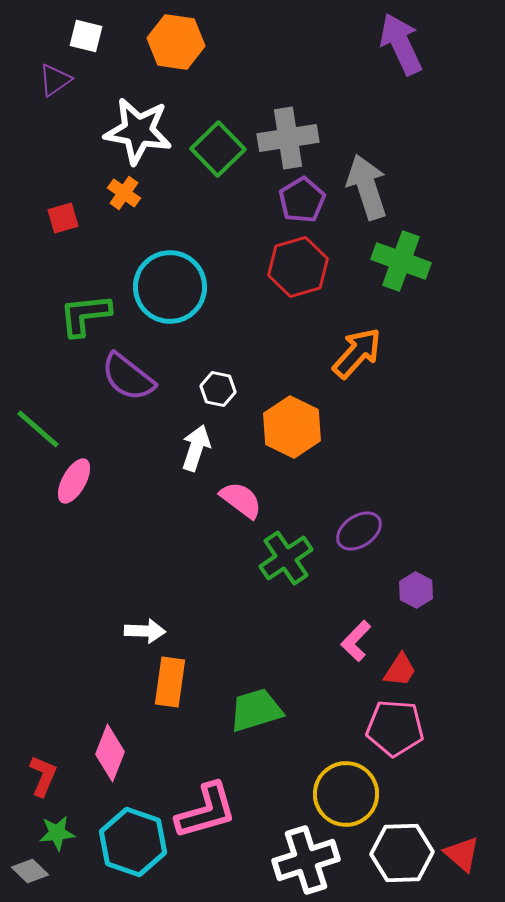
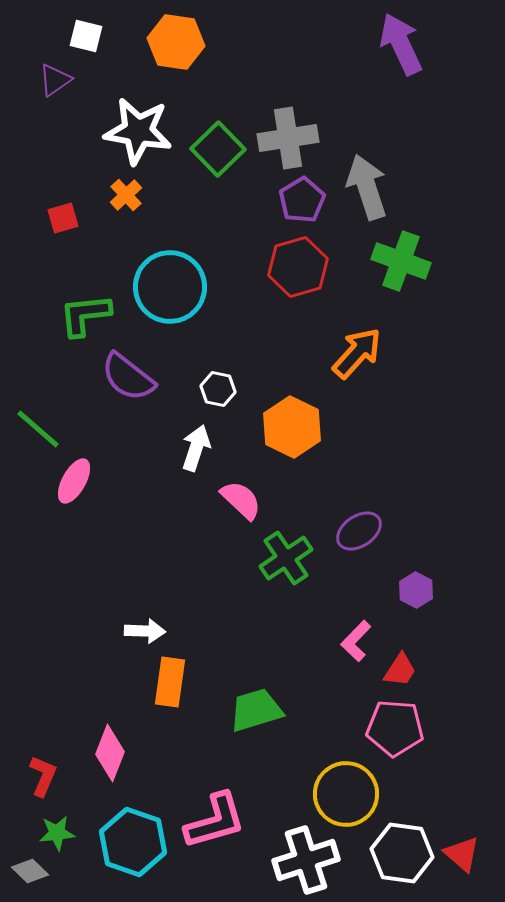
orange cross at (124, 193): moved 2 px right, 2 px down; rotated 12 degrees clockwise
pink semicircle at (241, 500): rotated 6 degrees clockwise
pink L-shape at (206, 811): moved 9 px right, 10 px down
white hexagon at (402, 853): rotated 10 degrees clockwise
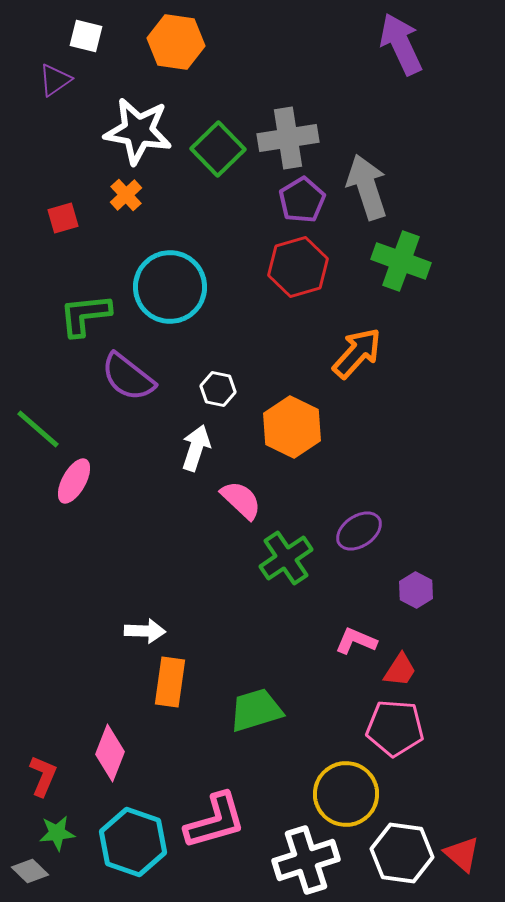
pink L-shape at (356, 641): rotated 69 degrees clockwise
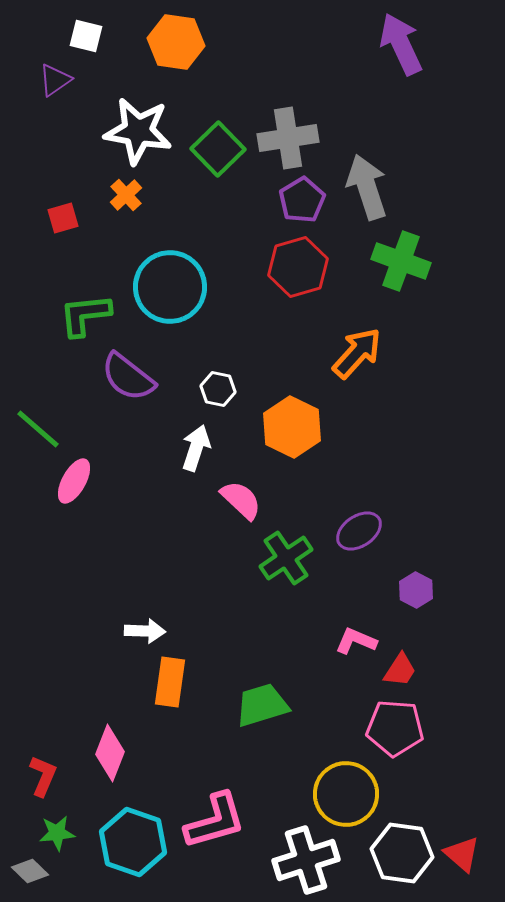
green trapezoid at (256, 710): moved 6 px right, 5 px up
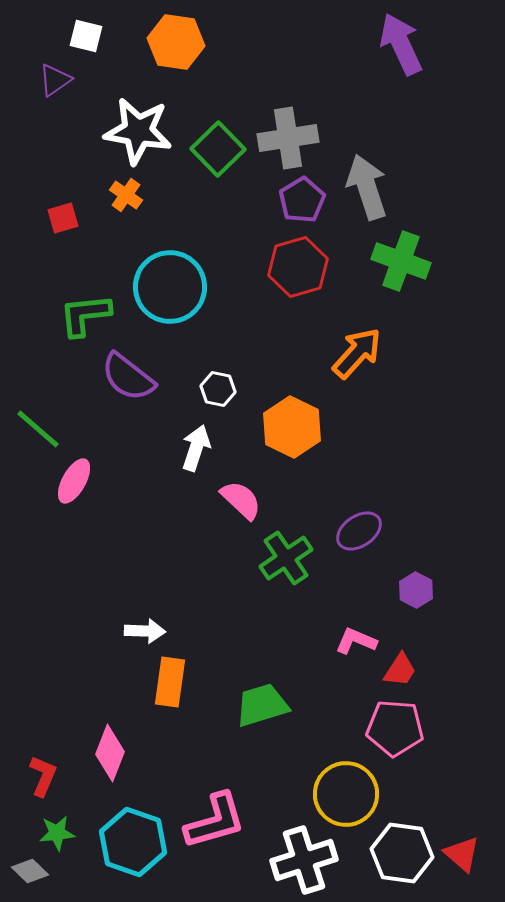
orange cross at (126, 195): rotated 12 degrees counterclockwise
white cross at (306, 860): moved 2 px left
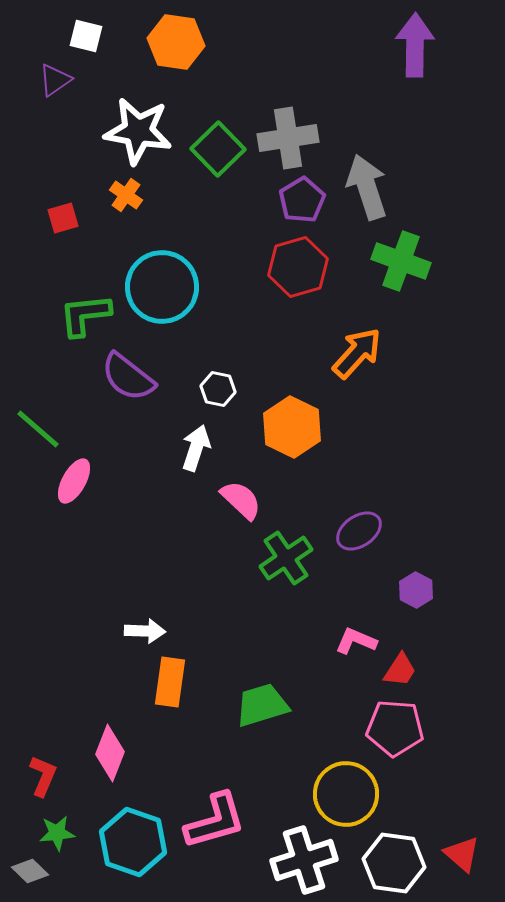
purple arrow at (401, 44): moved 14 px right, 1 px down; rotated 26 degrees clockwise
cyan circle at (170, 287): moved 8 px left
white hexagon at (402, 853): moved 8 px left, 10 px down
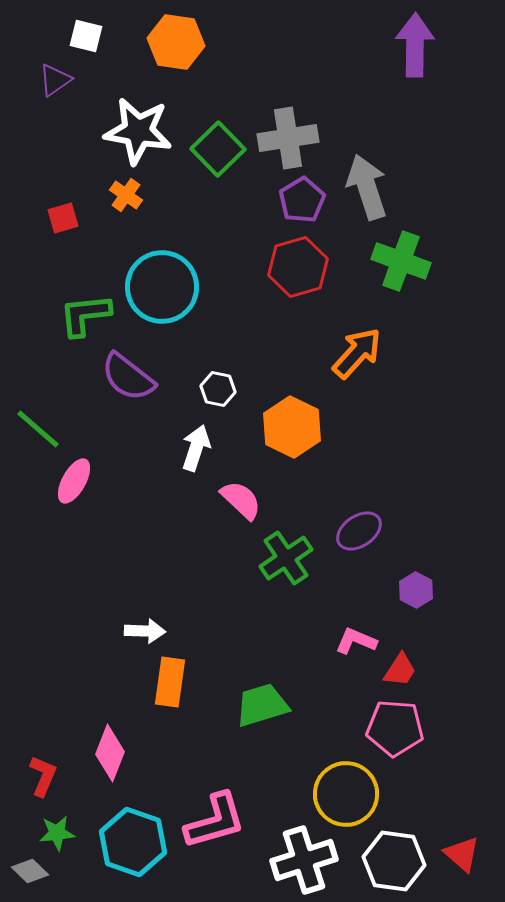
white hexagon at (394, 863): moved 2 px up
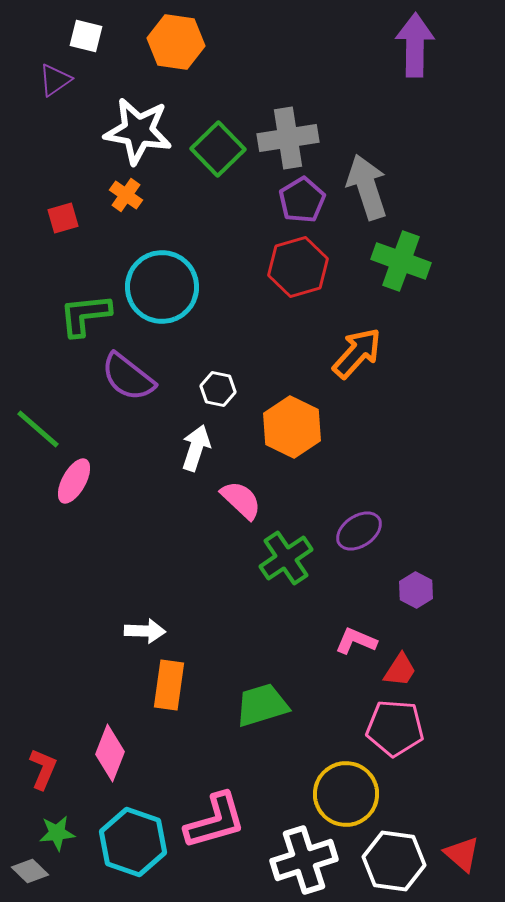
orange rectangle at (170, 682): moved 1 px left, 3 px down
red L-shape at (43, 776): moved 7 px up
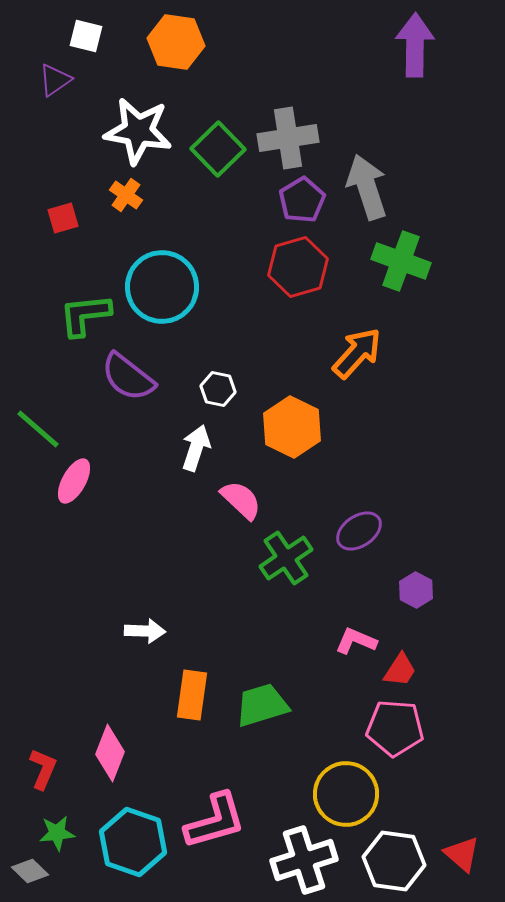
orange rectangle at (169, 685): moved 23 px right, 10 px down
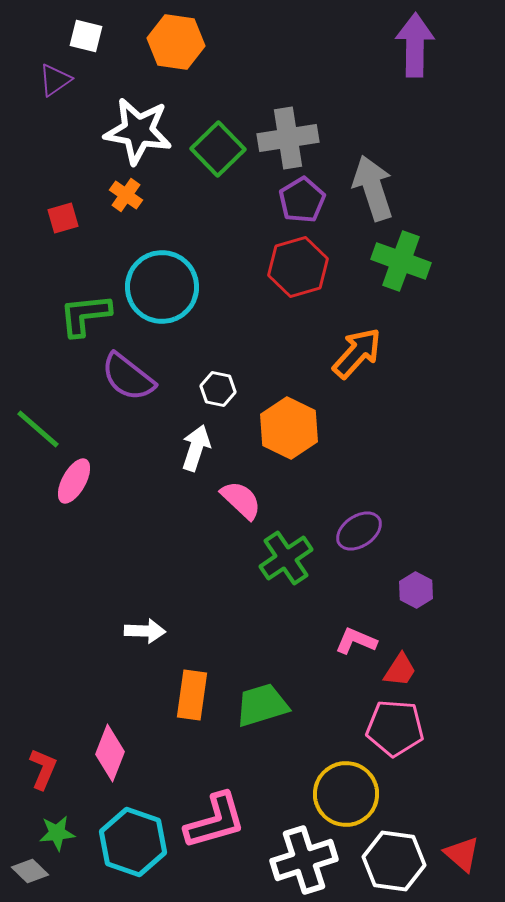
gray arrow at (367, 187): moved 6 px right, 1 px down
orange hexagon at (292, 427): moved 3 px left, 1 px down
